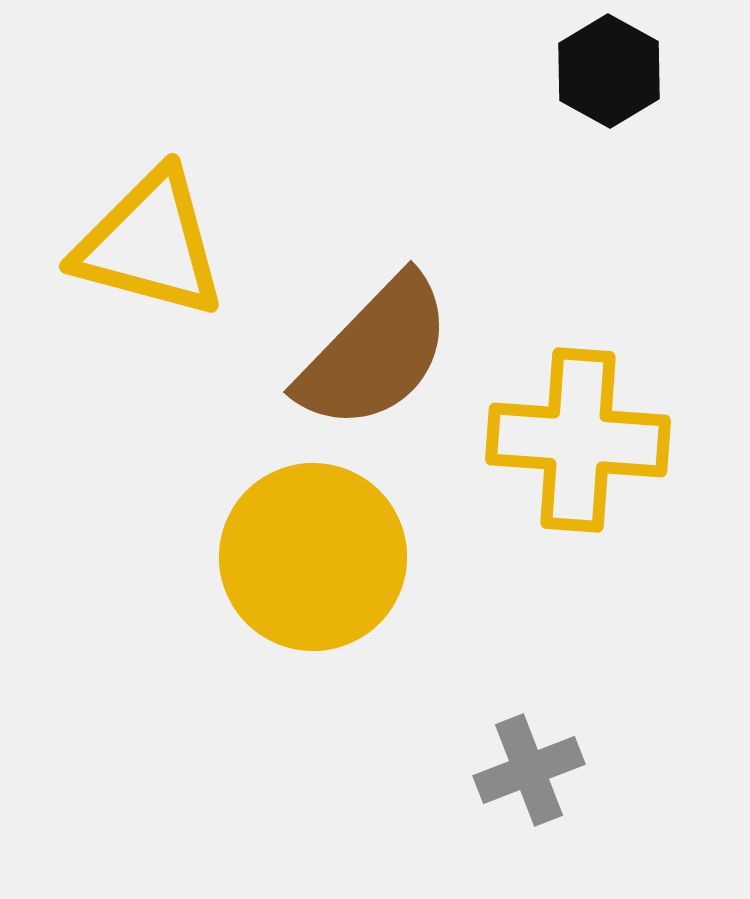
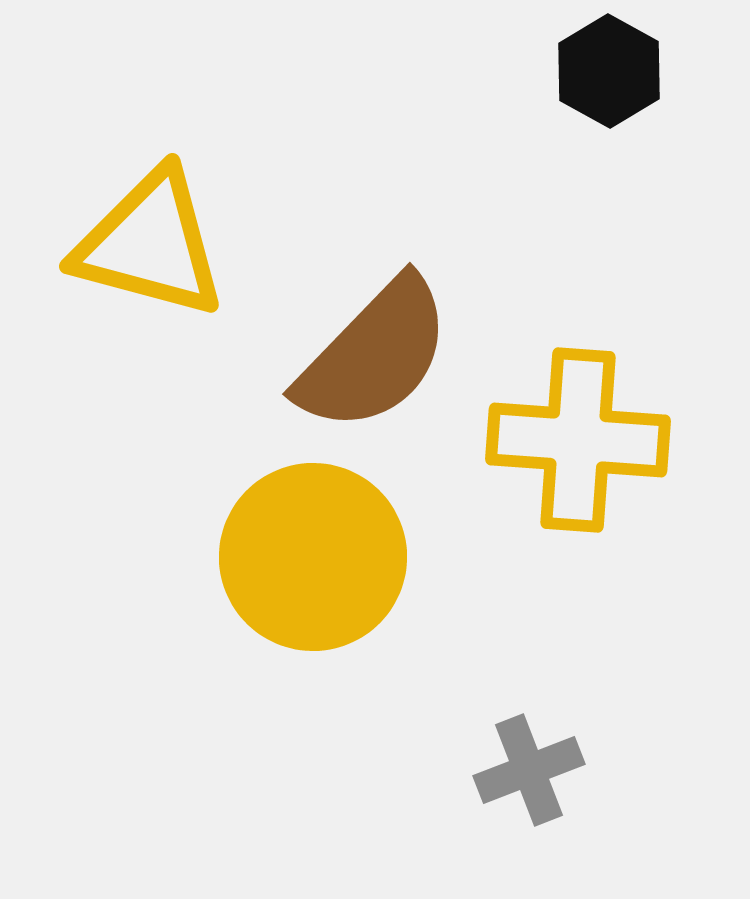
brown semicircle: moved 1 px left, 2 px down
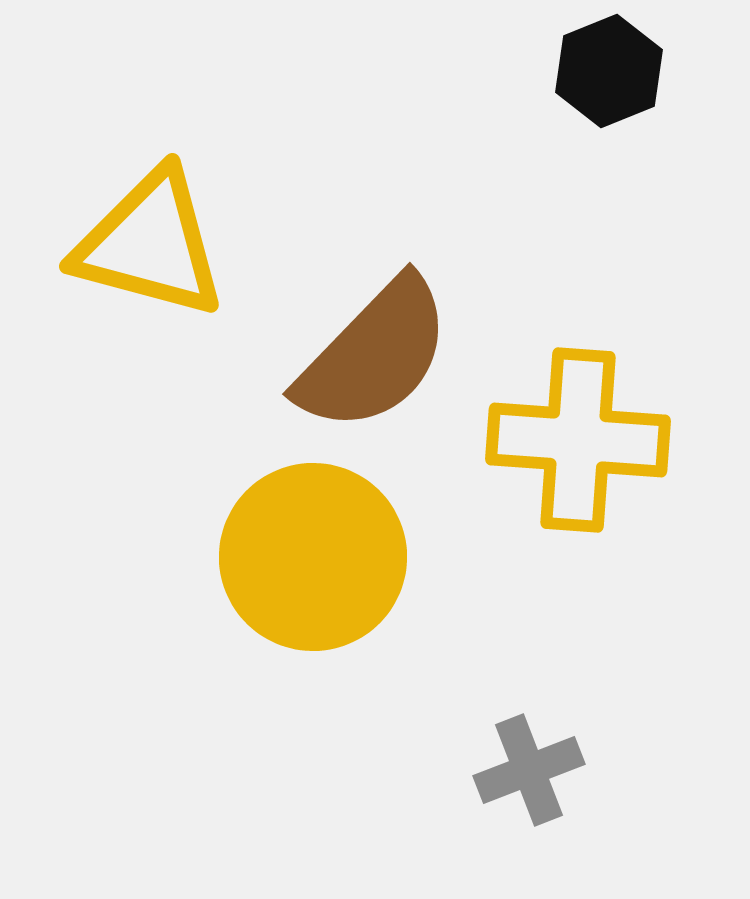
black hexagon: rotated 9 degrees clockwise
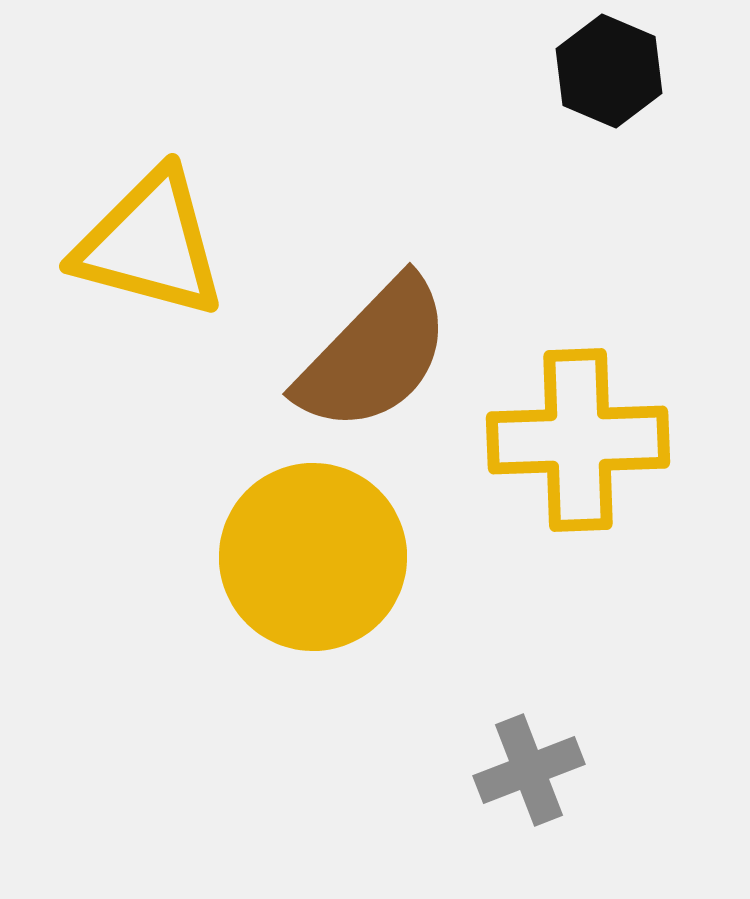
black hexagon: rotated 15 degrees counterclockwise
yellow cross: rotated 6 degrees counterclockwise
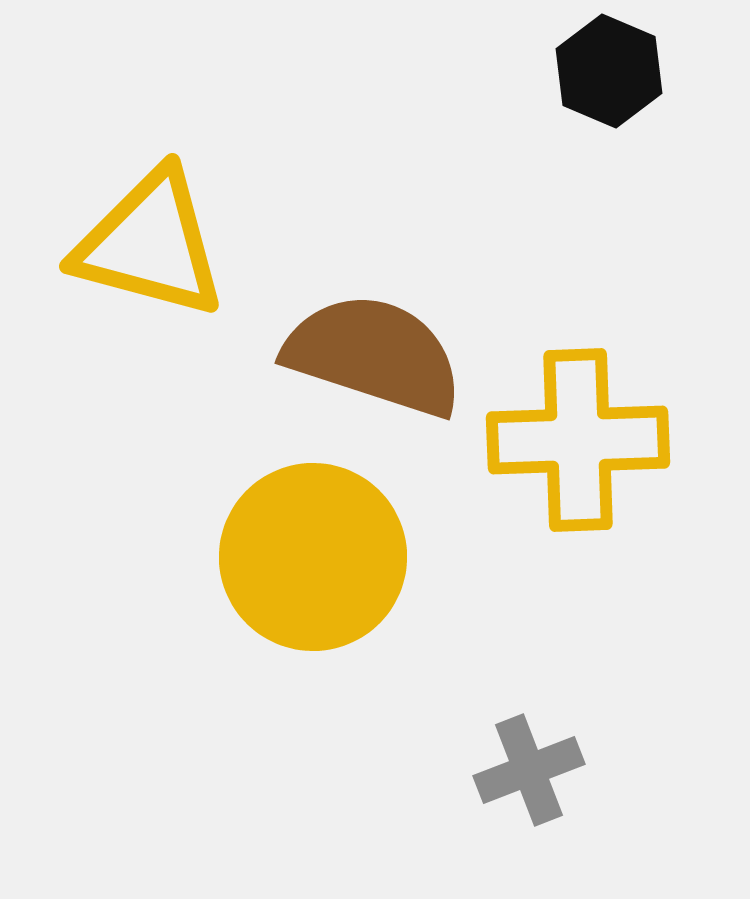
brown semicircle: rotated 116 degrees counterclockwise
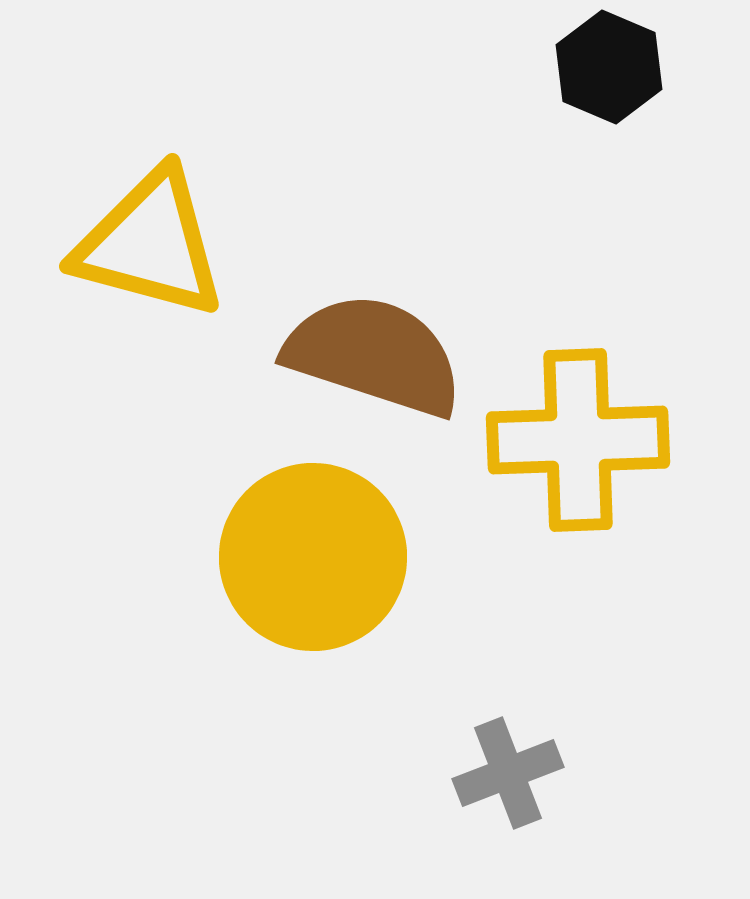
black hexagon: moved 4 px up
gray cross: moved 21 px left, 3 px down
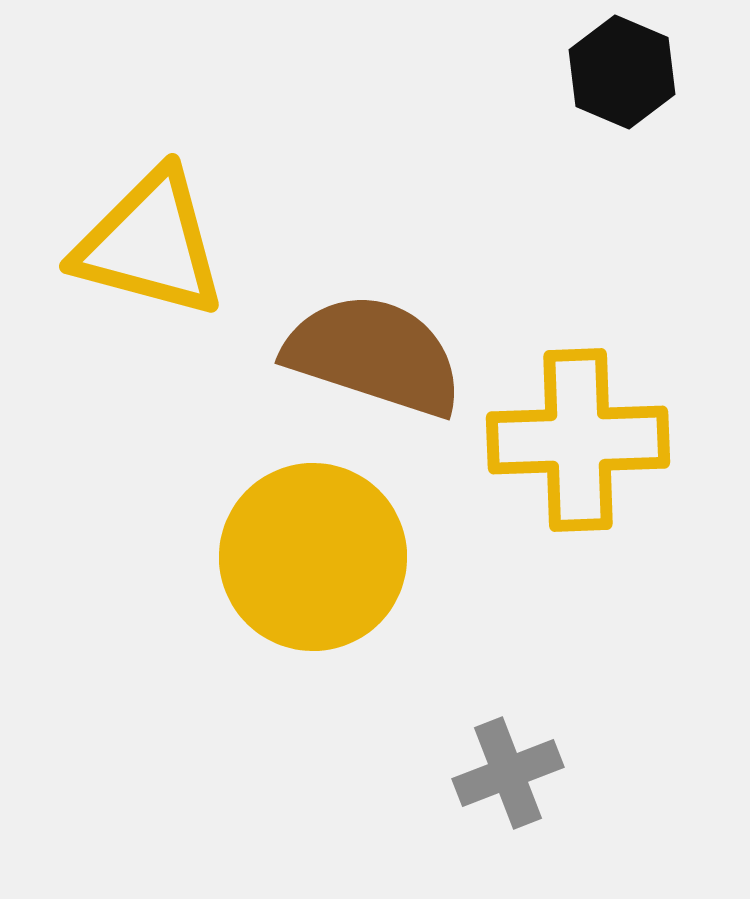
black hexagon: moved 13 px right, 5 px down
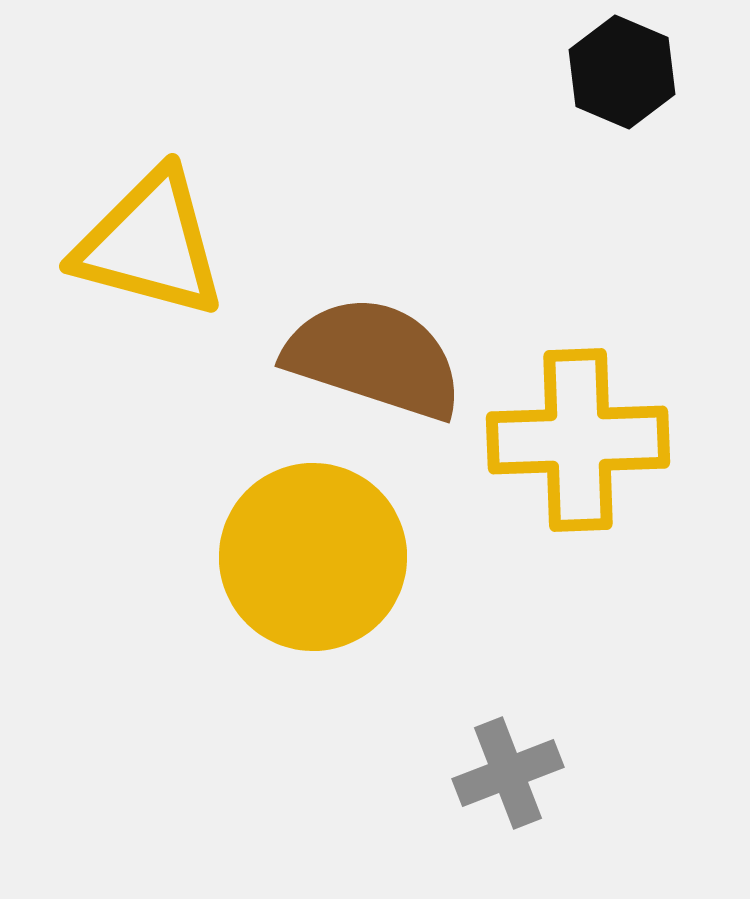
brown semicircle: moved 3 px down
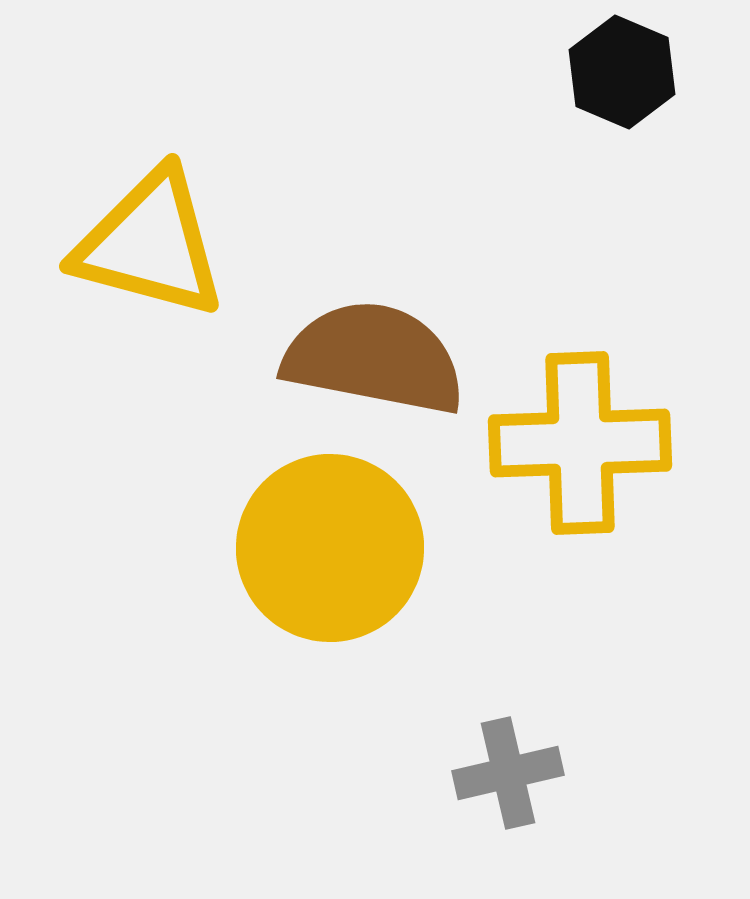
brown semicircle: rotated 7 degrees counterclockwise
yellow cross: moved 2 px right, 3 px down
yellow circle: moved 17 px right, 9 px up
gray cross: rotated 8 degrees clockwise
